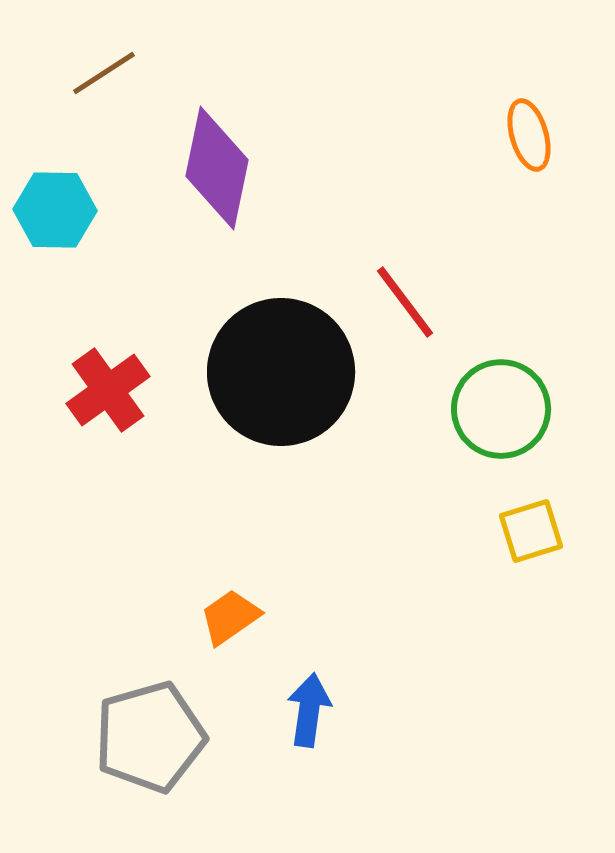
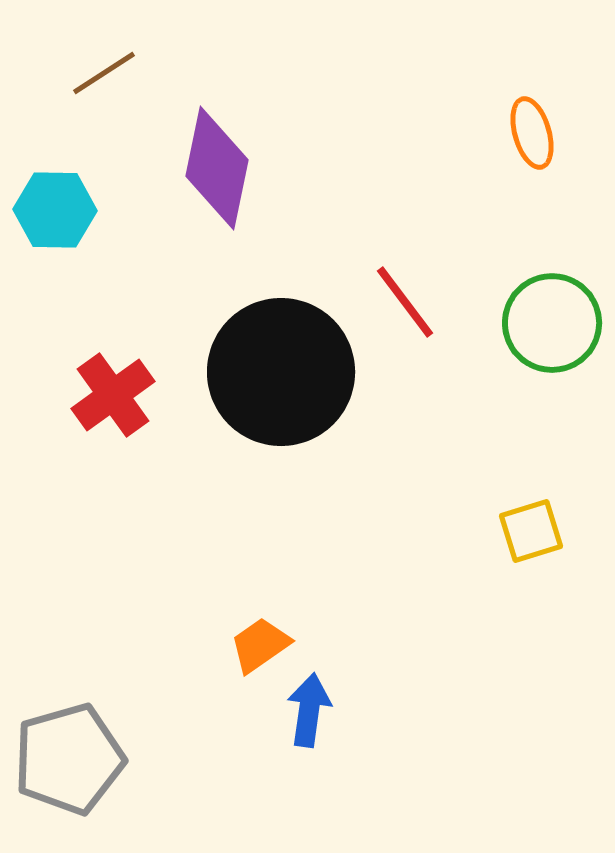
orange ellipse: moved 3 px right, 2 px up
red cross: moved 5 px right, 5 px down
green circle: moved 51 px right, 86 px up
orange trapezoid: moved 30 px right, 28 px down
gray pentagon: moved 81 px left, 22 px down
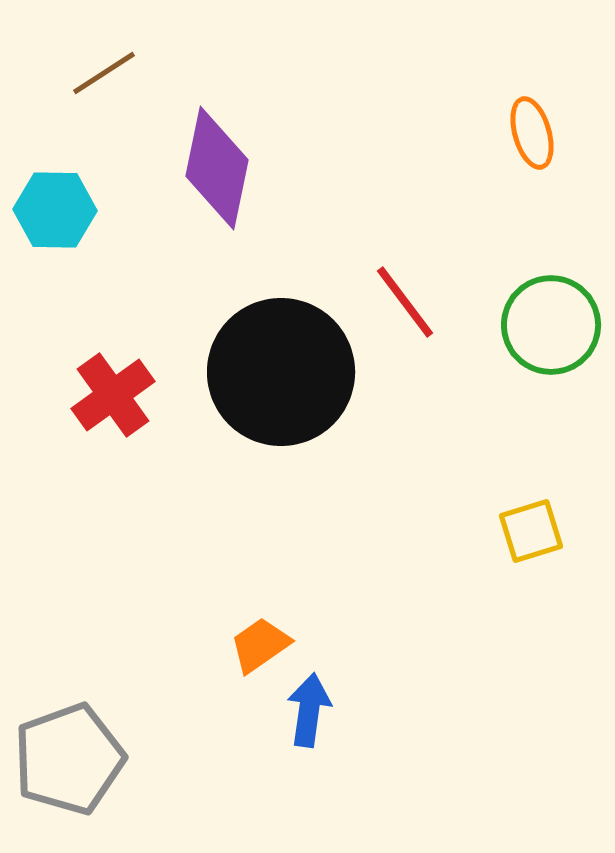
green circle: moved 1 px left, 2 px down
gray pentagon: rotated 4 degrees counterclockwise
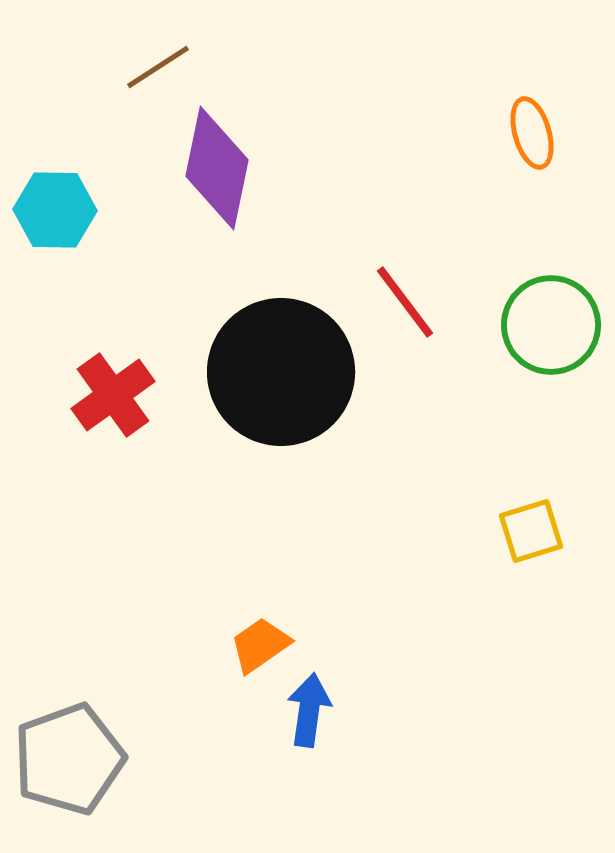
brown line: moved 54 px right, 6 px up
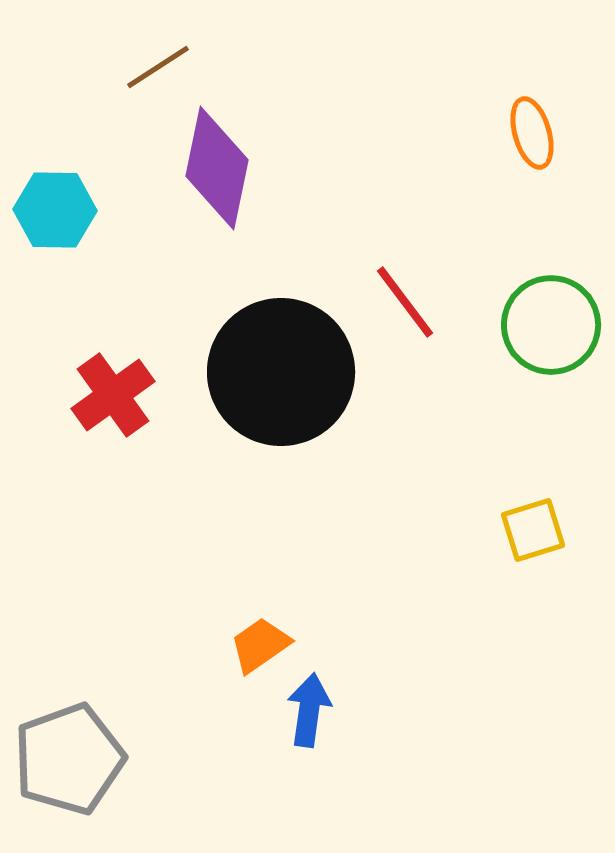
yellow square: moved 2 px right, 1 px up
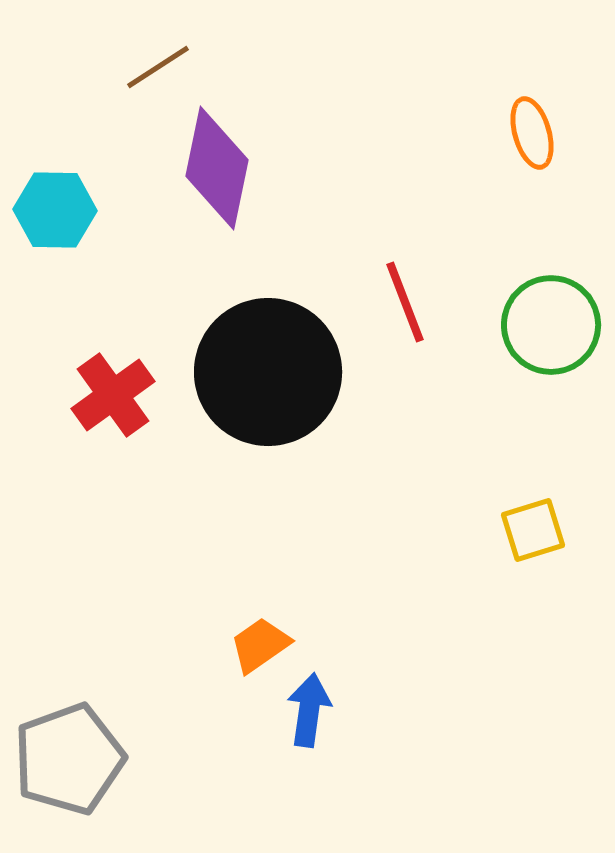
red line: rotated 16 degrees clockwise
black circle: moved 13 px left
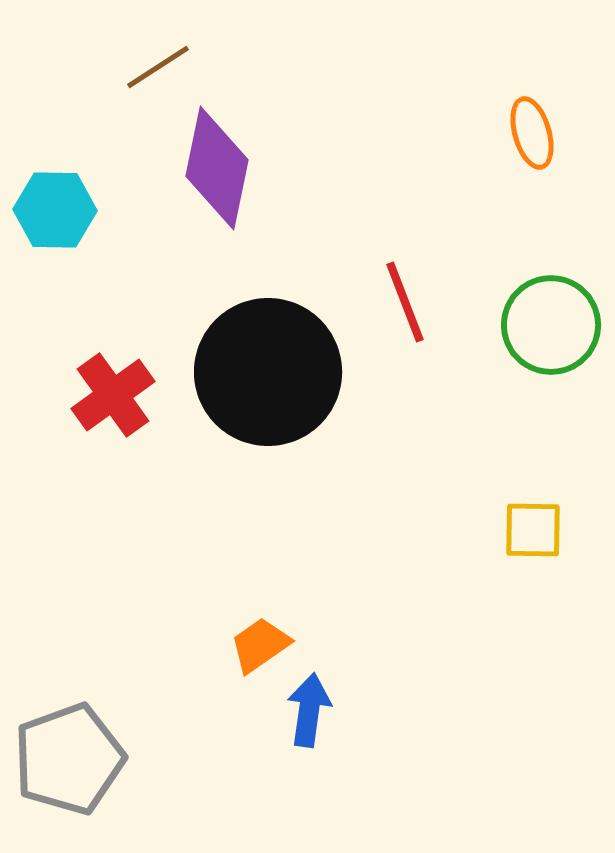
yellow square: rotated 18 degrees clockwise
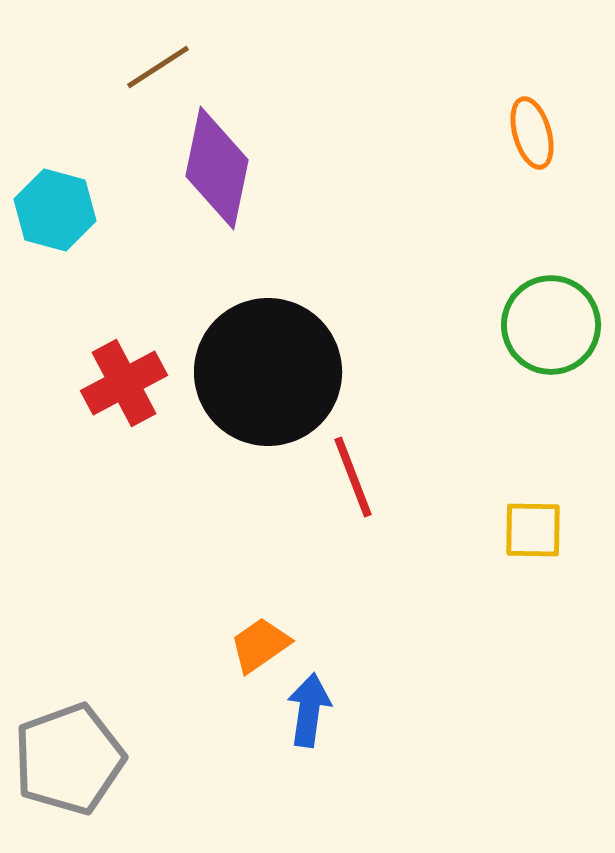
cyan hexagon: rotated 14 degrees clockwise
red line: moved 52 px left, 175 px down
red cross: moved 11 px right, 12 px up; rotated 8 degrees clockwise
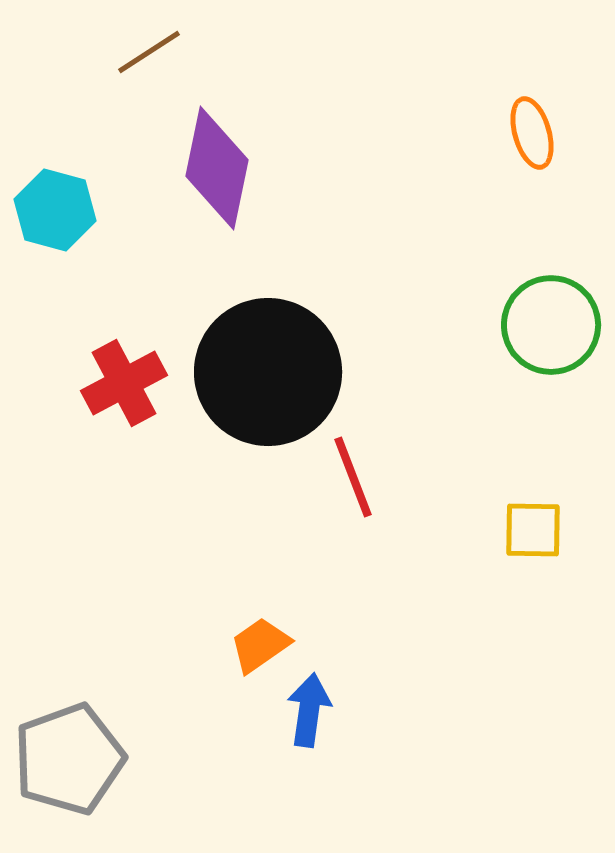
brown line: moved 9 px left, 15 px up
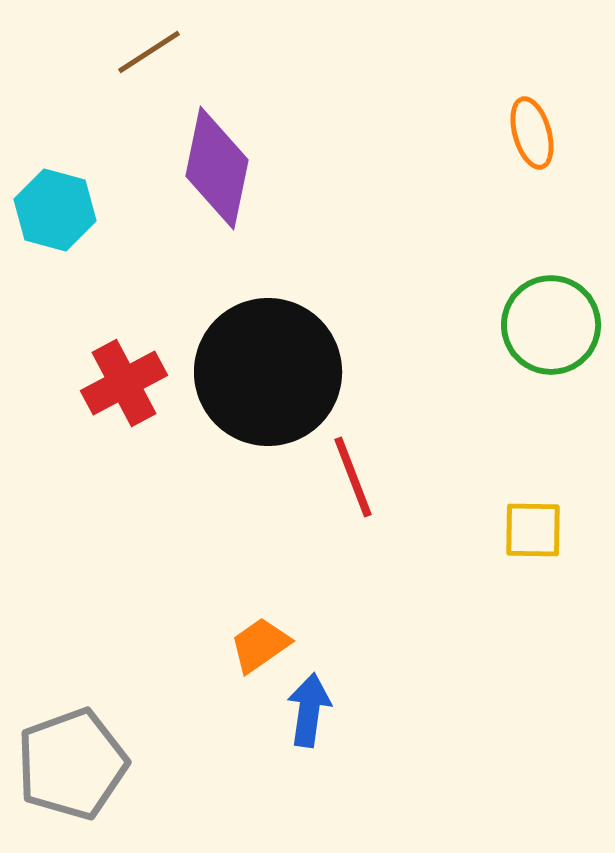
gray pentagon: moved 3 px right, 5 px down
